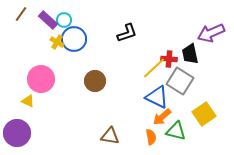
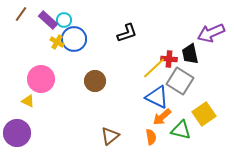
green triangle: moved 5 px right, 1 px up
brown triangle: rotated 48 degrees counterclockwise
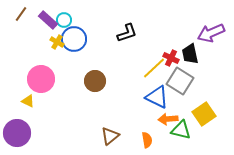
red cross: moved 2 px right, 1 px up; rotated 21 degrees clockwise
orange arrow: moved 6 px right, 2 px down; rotated 36 degrees clockwise
orange semicircle: moved 4 px left, 3 px down
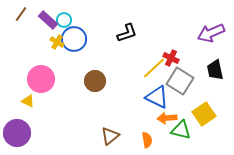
black trapezoid: moved 25 px right, 16 px down
orange arrow: moved 1 px left, 1 px up
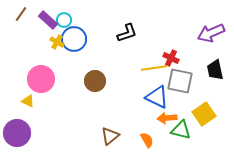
yellow line: rotated 35 degrees clockwise
gray square: rotated 20 degrees counterclockwise
orange semicircle: rotated 21 degrees counterclockwise
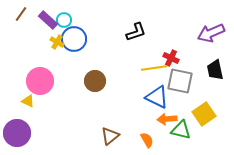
black L-shape: moved 9 px right, 1 px up
pink circle: moved 1 px left, 2 px down
orange arrow: moved 1 px down
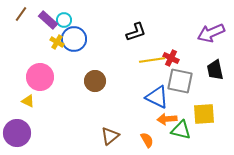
yellow line: moved 2 px left, 8 px up
pink circle: moved 4 px up
yellow square: rotated 30 degrees clockwise
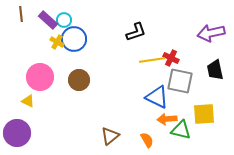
brown line: rotated 42 degrees counterclockwise
purple arrow: rotated 12 degrees clockwise
brown circle: moved 16 px left, 1 px up
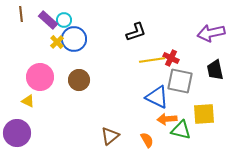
yellow cross: rotated 16 degrees clockwise
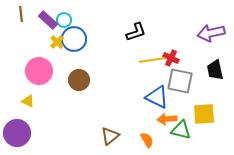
pink circle: moved 1 px left, 6 px up
